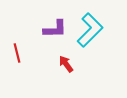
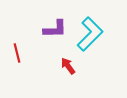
cyan L-shape: moved 4 px down
red arrow: moved 2 px right, 2 px down
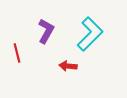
purple L-shape: moved 9 px left, 2 px down; rotated 60 degrees counterclockwise
red arrow: rotated 48 degrees counterclockwise
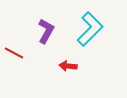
cyan L-shape: moved 5 px up
red line: moved 3 px left; rotated 48 degrees counterclockwise
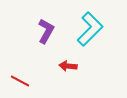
red line: moved 6 px right, 28 px down
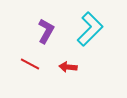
red arrow: moved 1 px down
red line: moved 10 px right, 17 px up
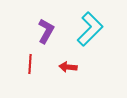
red line: rotated 66 degrees clockwise
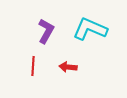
cyan L-shape: rotated 112 degrees counterclockwise
red line: moved 3 px right, 2 px down
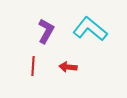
cyan L-shape: rotated 16 degrees clockwise
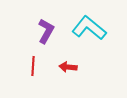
cyan L-shape: moved 1 px left, 1 px up
